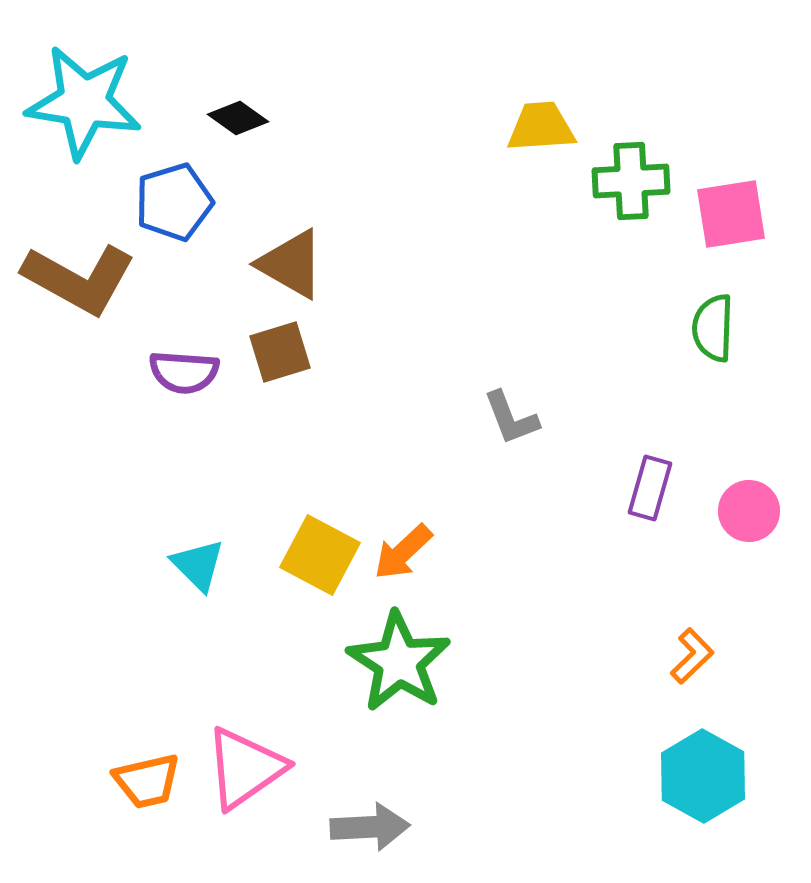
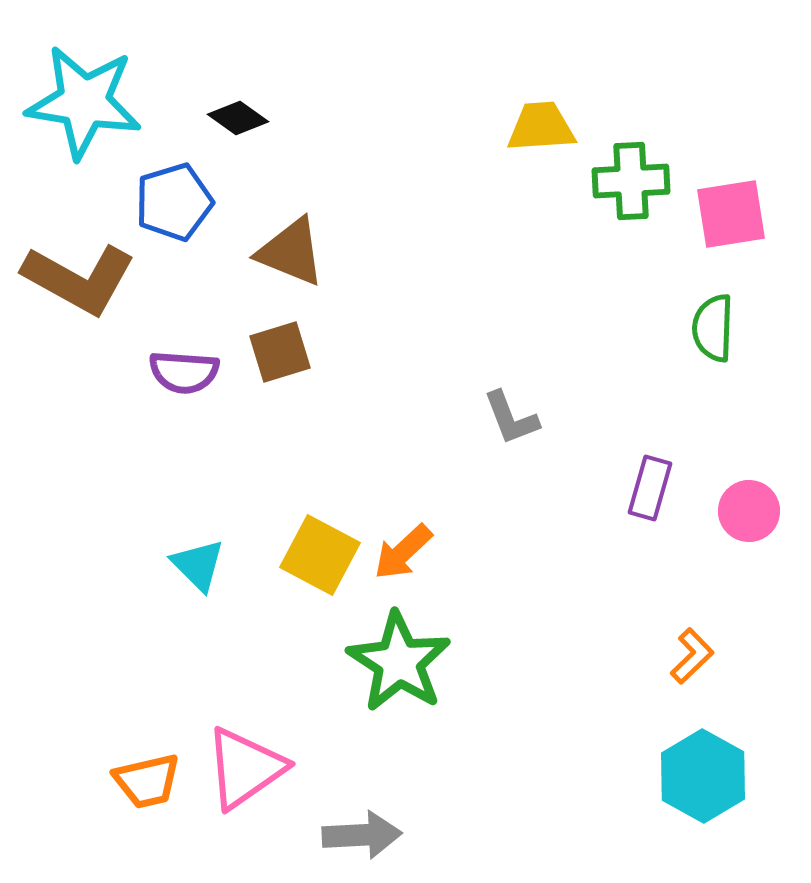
brown triangle: moved 12 px up; rotated 8 degrees counterclockwise
gray arrow: moved 8 px left, 8 px down
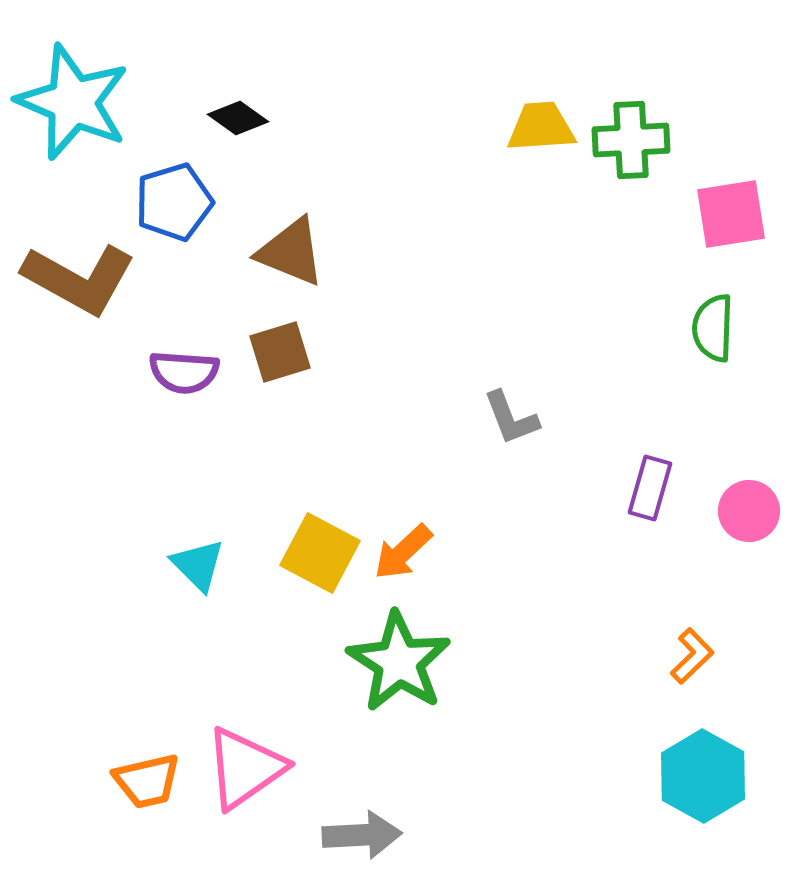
cyan star: moved 11 px left; rotated 14 degrees clockwise
green cross: moved 41 px up
yellow square: moved 2 px up
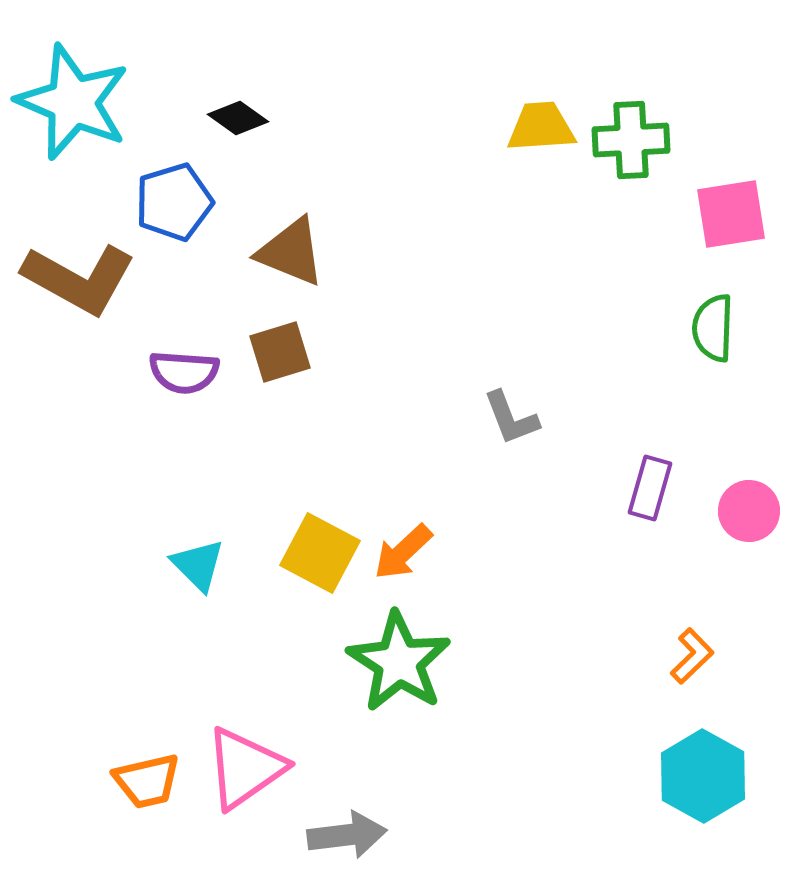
gray arrow: moved 15 px left; rotated 4 degrees counterclockwise
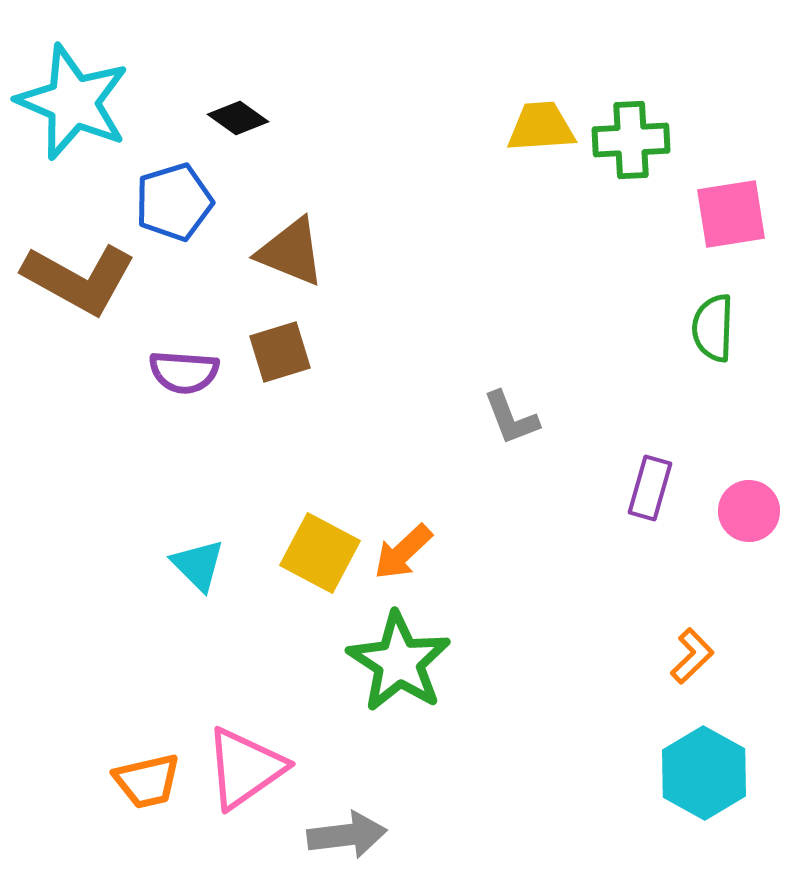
cyan hexagon: moved 1 px right, 3 px up
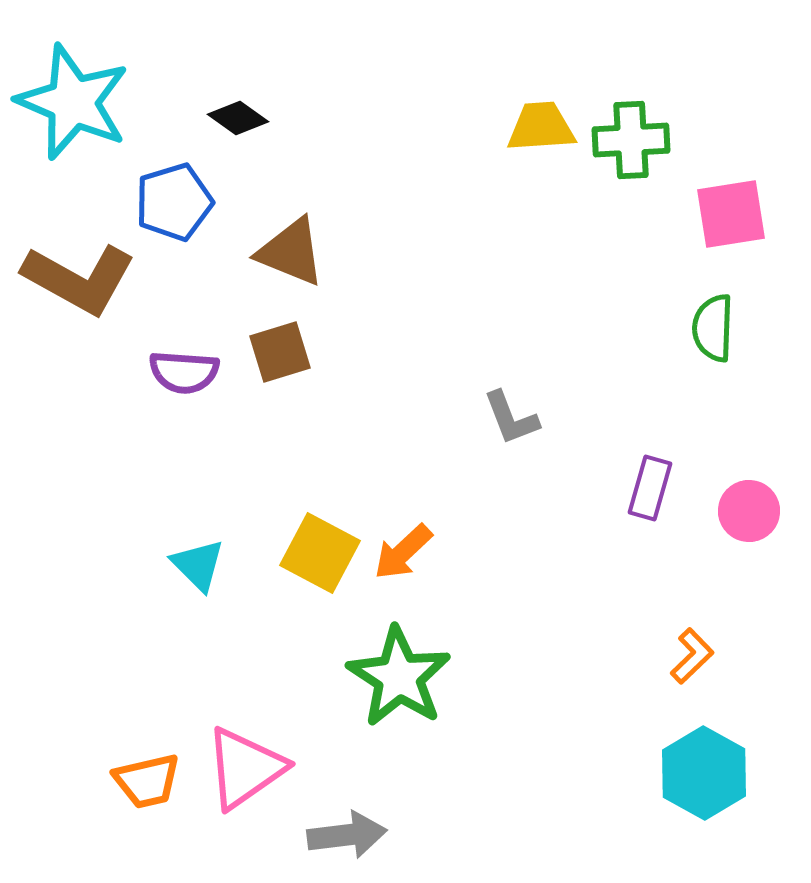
green star: moved 15 px down
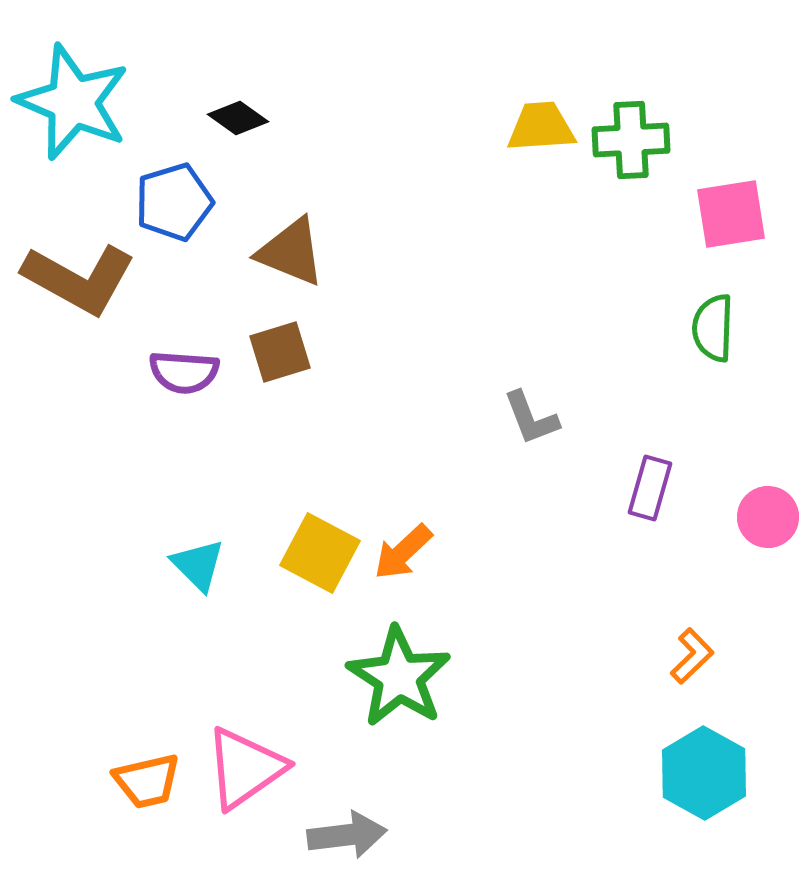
gray L-shape: moved 20 px right
pink circle: moved 19 px right, 6 px down
